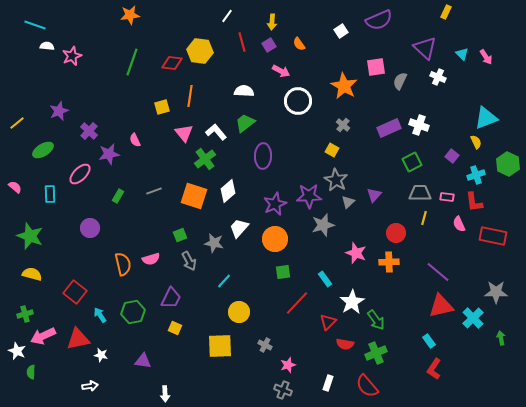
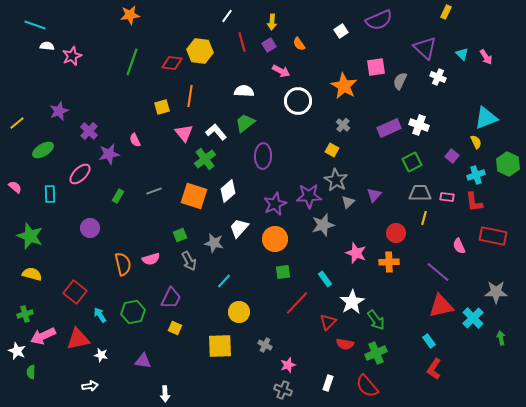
pink semicircle at (459, 224): moved 22 px down
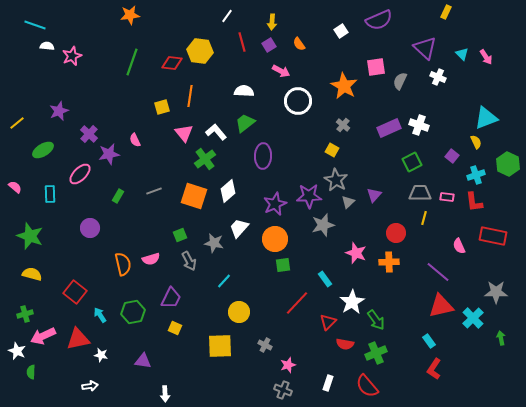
purple cross at (89, 131): moved 3 px down
green square at (283, 272): moved 7 px up
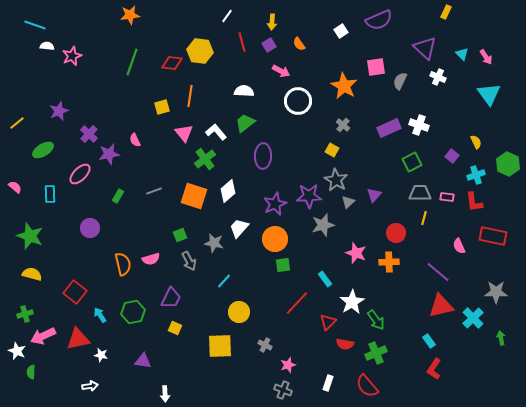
cyan triangle at (486, 118): moved 3 px right, 24 px up; rotated 45 degrees counterclockwise
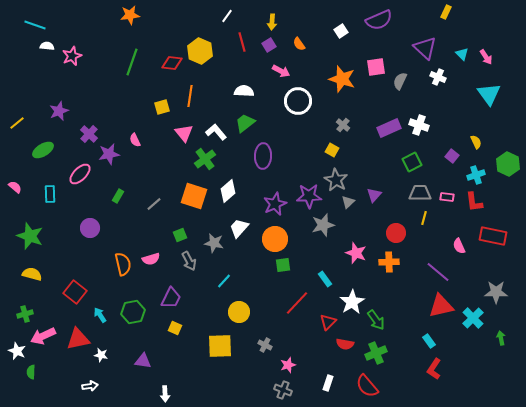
yellow hexagon at (200, 51): rotated 15 degrees clockwise
orange star at (344, 86): moved 2 px left, 7 px up; rotated 12 degrees counterclockwise
gray line at (154, 191): moved 13 px down; rotated 21 degrees counterclockwise
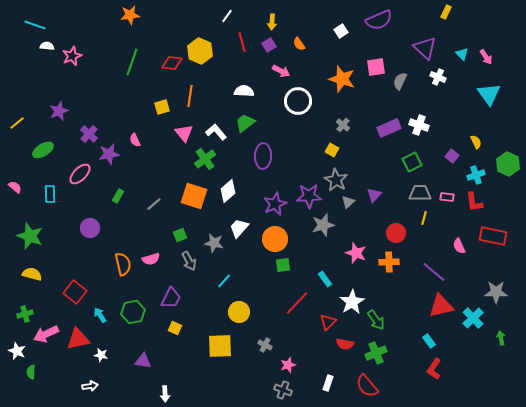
purple line at (438, 272): moved 4 px left
pink arrow at (43, 336): moved 3 px right, 2 px up
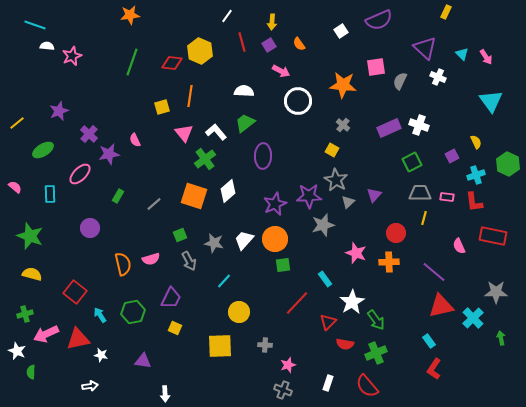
orange star at (342, 79): moved 1 px right, 6 px down; rotated 12 degrees counterclockwise
cyan triangle at (489, 94): moved 2 px right, 7 px down
purple square at (452, 156): rotated 24 degrees clockwise
white trapezoid at (239, 228): moved 5 px right, 12 px down
gray cross at (265, 345): rotated 24 degrees counterclockwise
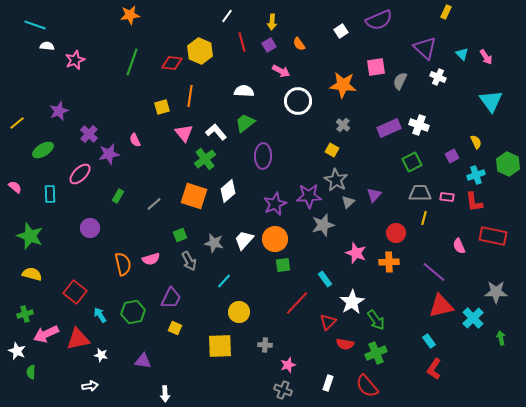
pink star at (72, 56): moved 3 px right, 4 px down
